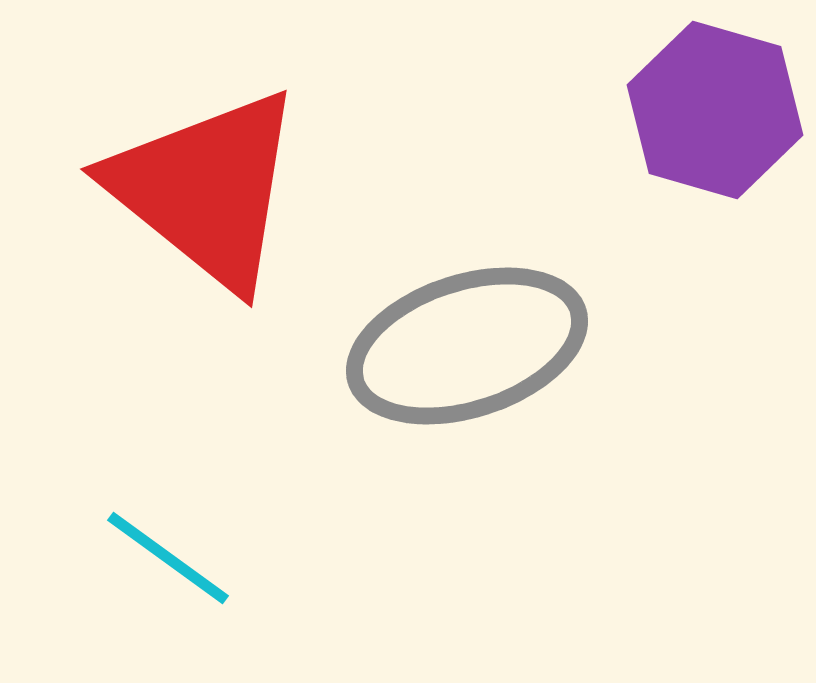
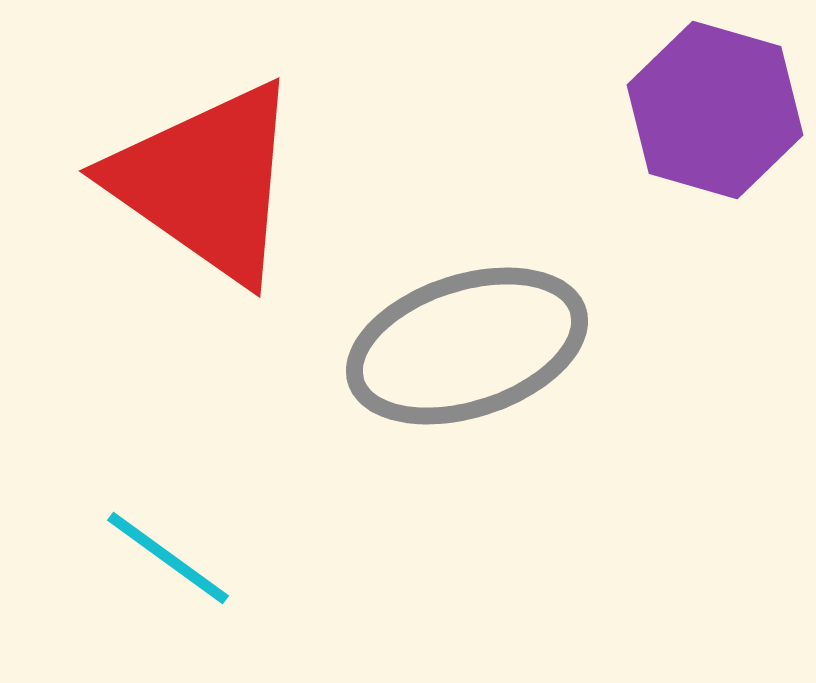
red triangle: moved 7 px up; rotated 4 degrees counterclockwise
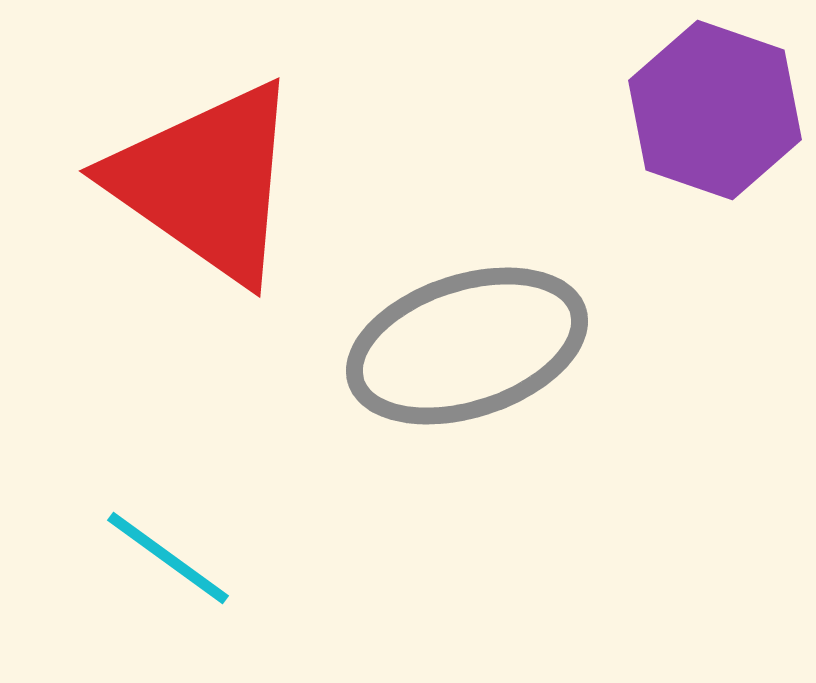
purple hexagon: rotated 3 degrees clockwise
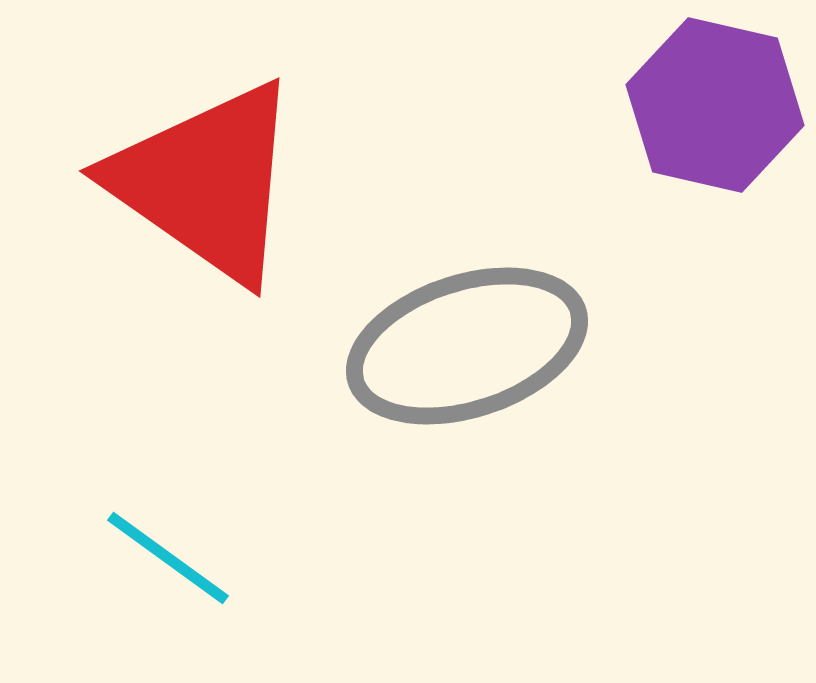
purple hexagon: moved 5 px up; rotated 6 degrees counterclockwise
